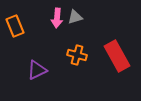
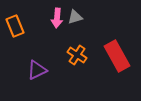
orange cross: rotated 18 degrees clockwise
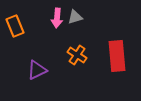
red rectangle: rotated 24 degrees clockwise
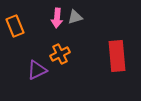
orange cross: moved 17 px left, 1 px up; rotated 30 degrees clockwise
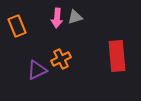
orange rectangle: moved 2 px right
orange cross: moved 1 px right, 5 px down
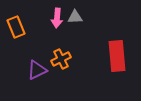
gray triangle: rotated 14 degrees clockwise
orange rectangle: moved 1 px left, 1 px down
